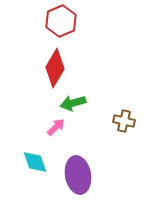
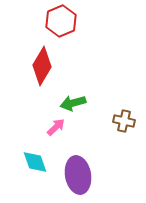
red diamond: moved 13 px left, 2 px up
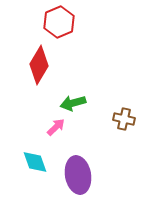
red hexagon: moved 2 px left, 1 px down
red diamond: moved 3 px left, 1 px up
brown cross: moved 2 px up
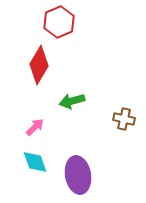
green arrow: moved 1 px left, 2 px up
pink arrow: moved 21 px left
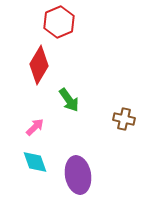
green arrow: moved 3 px left, 1 px up; rotated 110 degrees counterclockwise
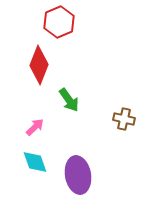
red diamond: rotated 9 degrees counterclockwise
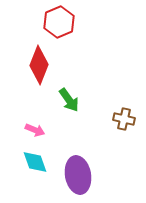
pink arrow: moved 3 px down; rotated 66 degrees clockwise
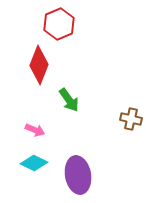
red hexagon: moved 2 px down
brown cross: moved 7 px right
cyan diamond: moved 1 px left, 1 px down; rotated 44 degrees counterclockwise
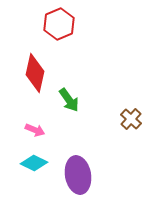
red diamond: moved 4 px left, 8 px down; rotated 9 degrees counterclockwise
brown cross: rotated 30 degrees clockwise
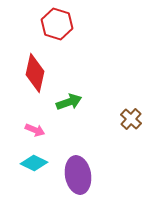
red hexagon: moved 2 px left; rotated 20 degrees counterclockwise
green arrow: moved 2 px down; rotated 75 degrees counterclockwise
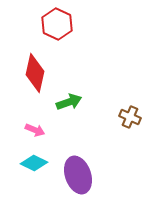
red hexagon: rotated 8 degrees clockwise
brown cross: moved 1 px left, 2 px up; rotated 20 degrees counterclockwise
purple ellipse: rotated 9 degrees counterclockwise
